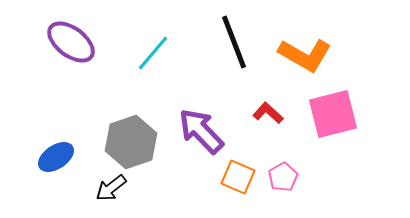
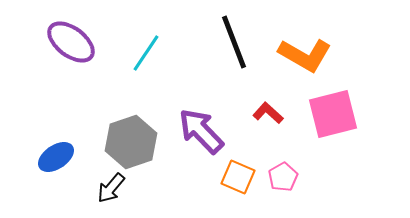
cyan line: moved 7 px left; rotated 6 degrees counterclockwise
black arrow: rotated 12 degrees counterclockwise
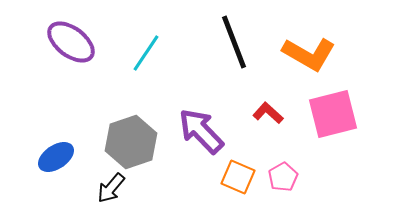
orange L-shape: moved 4 px right, 1 px up
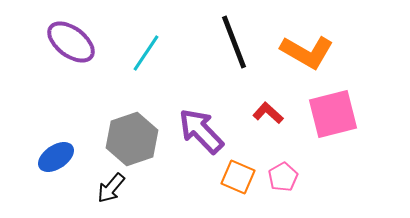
orange L-shape: moved 2 px left, 2 px up
gray hexagon: moved 1 px right, 3 px up
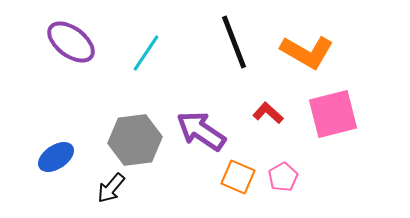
purple arrow: rotated 12 degrees counterclockwise
gray hexagon: moved 3 px right, 1 px down; rotated 12 degrees clockwise
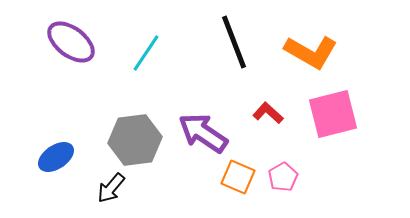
orange L-shape: moved 4 px right
purple arrow: moved 2 px right, 2 px down
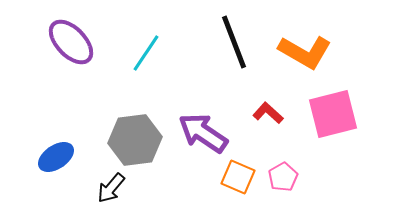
purple ellipse: rotated 9 degrees clockwise
orange L-shape: moved 6 px left
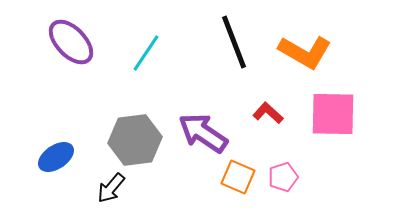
pink square: rotated 15 degrees clockwise
pink pentagon: rotated 12 degrees clockwise
